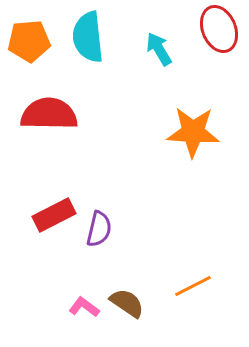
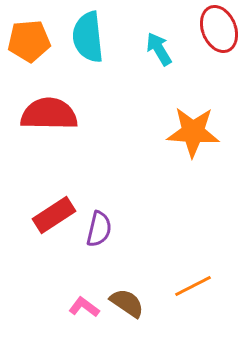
red rectangle: rotated 6 degrees counterclockwise
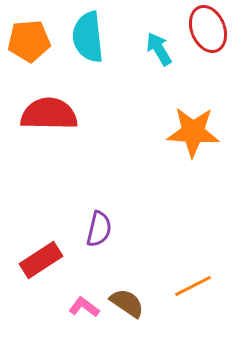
red ellipse: moved 11 px left
red rectangle: moved 13 px left, 45 px down
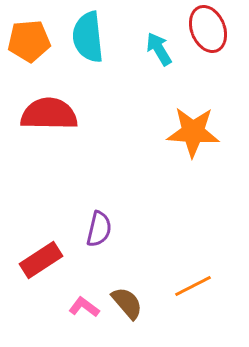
brown semicircle: rotated 15 degrees clockwise
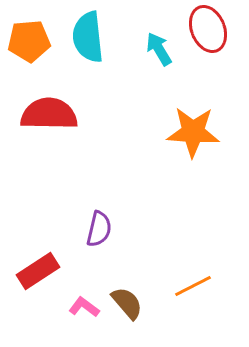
red rectangle: moved 3 px left, 11 px down
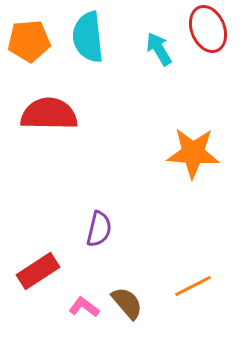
orange star: moved 21 px down
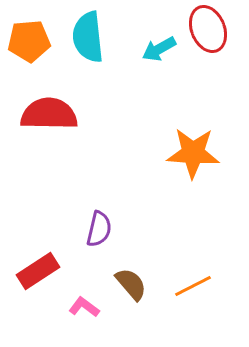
cyan arrow: rotated 88 degrees counterclockwise
brown semicircle: moved 4 px right, 19 px up
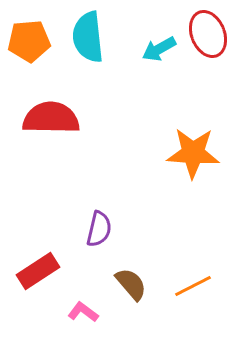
red ellipse: moved 5 px down
red semicircle: moved 2 px right, 4 px down
pink L-shape: moved 1 px left, 5 px down
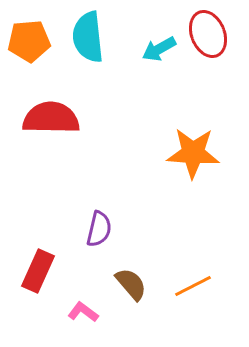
red rectangle: rotated 33 degrees counterclockwise
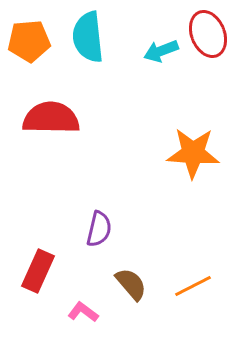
cyan arrow: moved 2 px right, 2 px down; rotated 8 degrees clockwise
